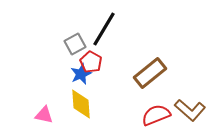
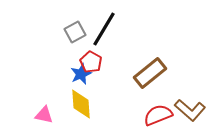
gray square: moved 12 px up
red semicircle: moved 2 px right
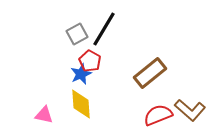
gray square: moved 2 px right, 2 px down
red pentagon: moved 1 px left, 1 px up
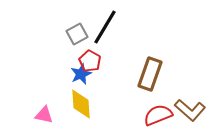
black line: moved 1 px right, 2 px up
brown rectangle: moved 1 px down; rotated 32 degrees counterclockwise
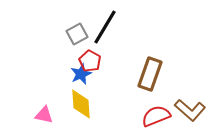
red semicircle: moved 2 px left, 1 px down
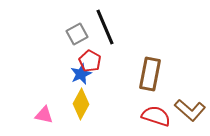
black line: rotated 54 degrees counterclockwise
brown rectangle: rotated 8 degrees counterclockwise
yellow diamond: rotated 32 degrees clockwise
red semicircle: rotated 40 degrees clockwise
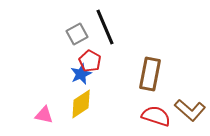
yellow diamond: rotated 28 degrees clockwise
